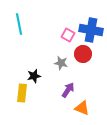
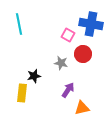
blue cross: moved 6 px up
orange triangle: rotated 35 degrees counterclockwise
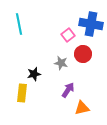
pink square: rotated 24 degrees clockwise
black star: moved 2 px up
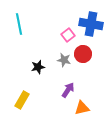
gray star: moved 3 px right, 3 px up
black star: moved 4 px right, 7 px up
yellow rectangle: moved 7 px down; rotated 24 degrees clockwise
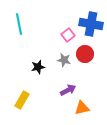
red circle: moved 2 px right
purple arrow: rotated 28 degrees clockwise
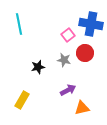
red circle: moved 1 px up
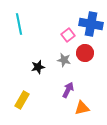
purple arrow: rotated 35 degrees counterclockwise
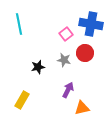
pink square: moved 2 px left, 1 px up
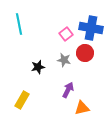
blue cross: moved 4 px down
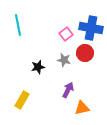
cyan line: moved 1 px left, 1 px down
